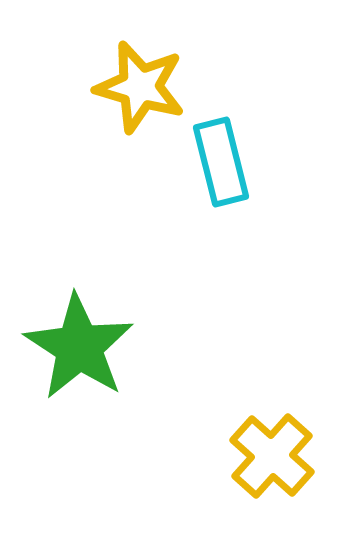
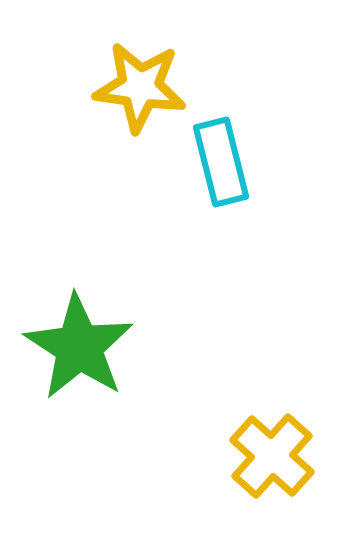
yellow star: rotated 8 degrees counterclockwise
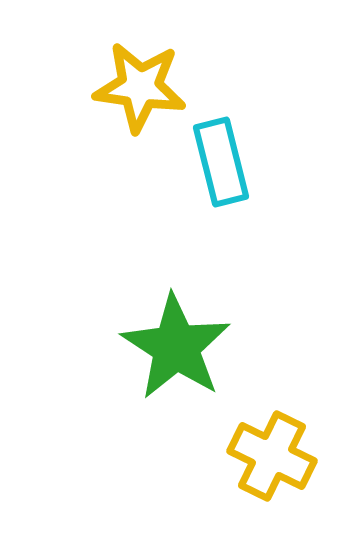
green star: moved 97 px right
yellow cross: rotated 16 degrees counterclockwise
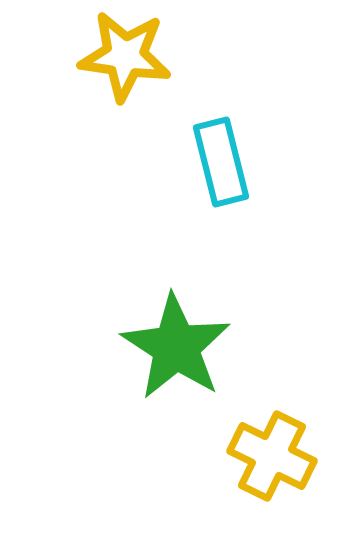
yellow star: moved 15 px left, 31 px up
